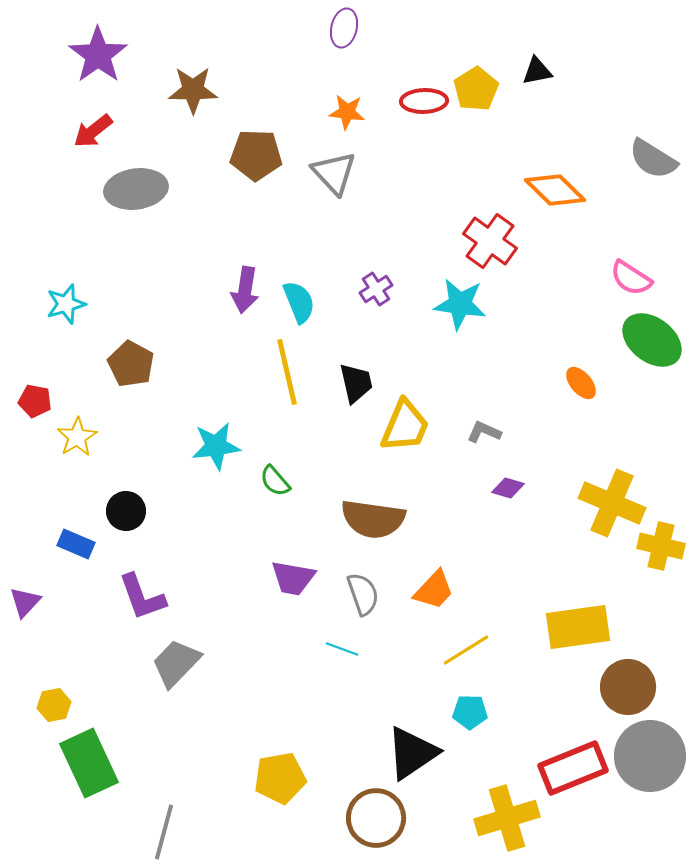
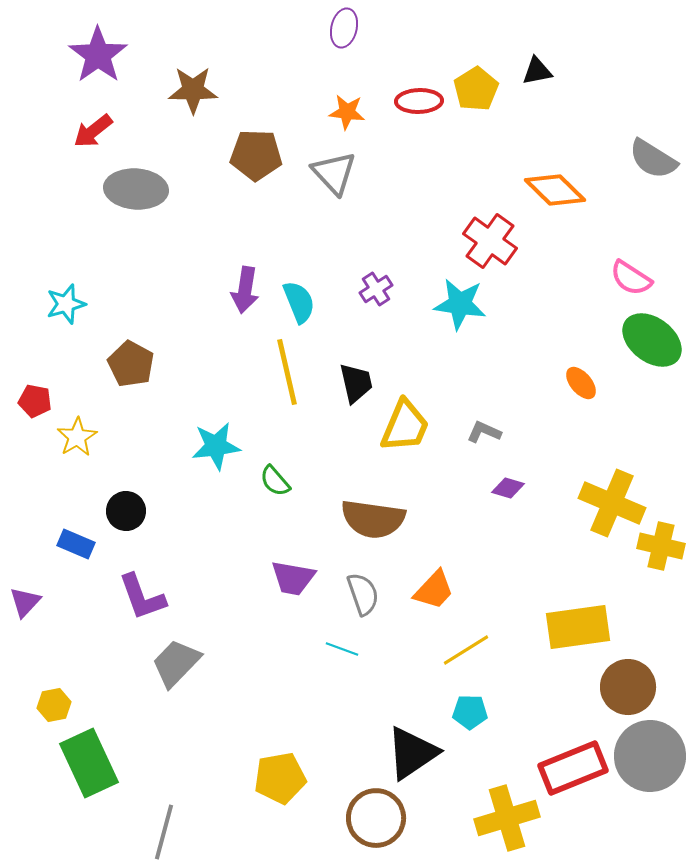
red ellipse at (424, 101): moved 5 px left
gray ellipse at (136, 189): rotated 12 degrees clockwise
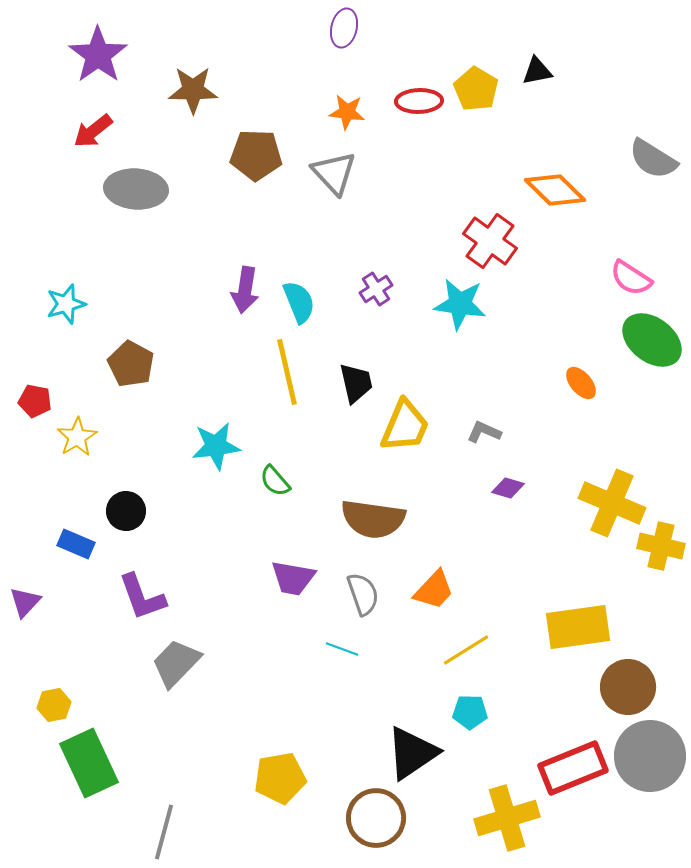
yellow pentagon at (476, 89): rotated 9 degrees counterclockwise
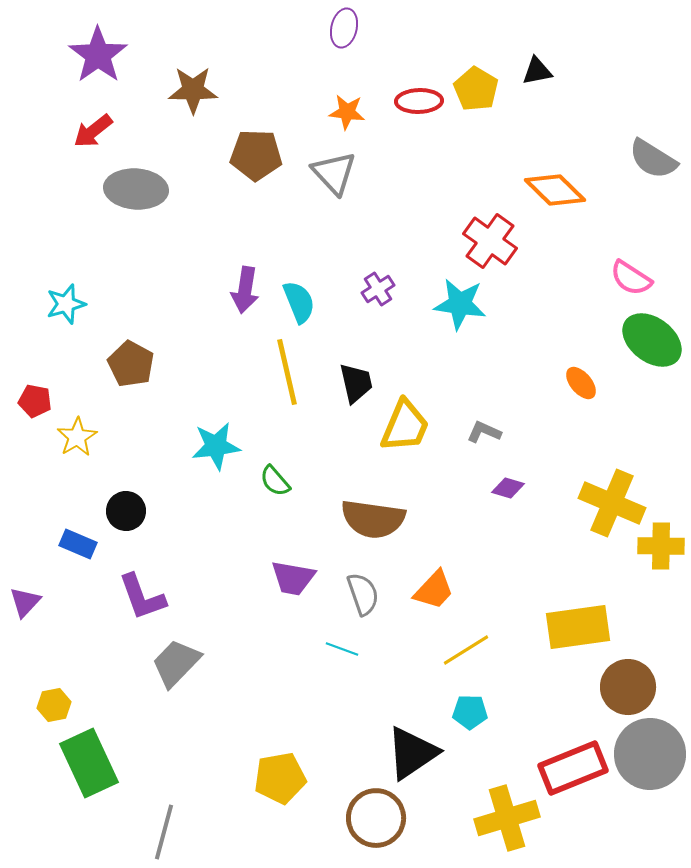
purple cross at (376, 289): moved 2 px right
blue rectangle at (76, 544): moved 2 px right
yellow cross at (661, 546): rotated 12 degrees counterclockwise
gray circle at (650, 756): moved 2 px up
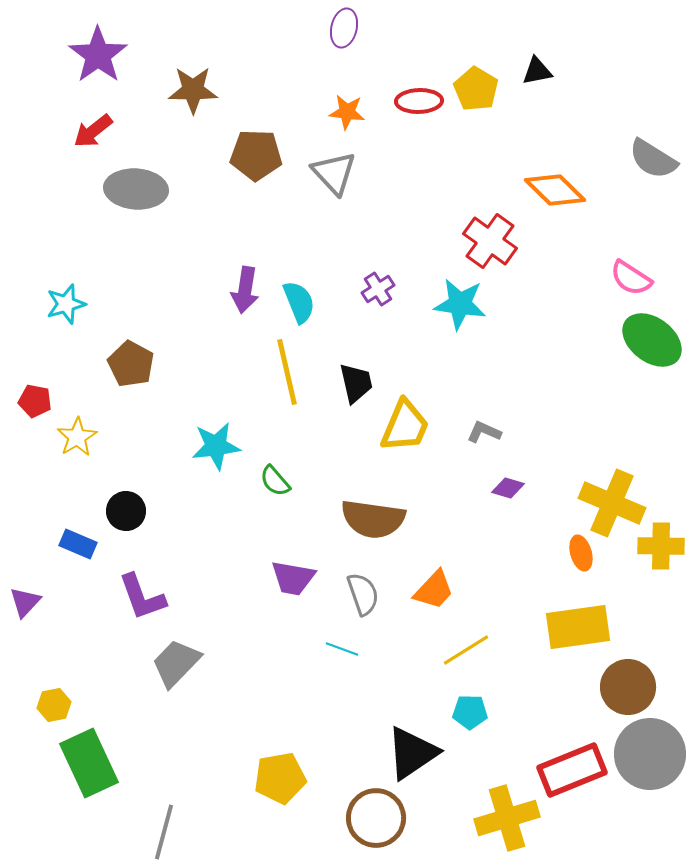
orange ellipse at (581, 383): moved 170 px down; rotated 24 degrees clockwise
red rectangle at (573, 768): moved 1 px left, 2 px down
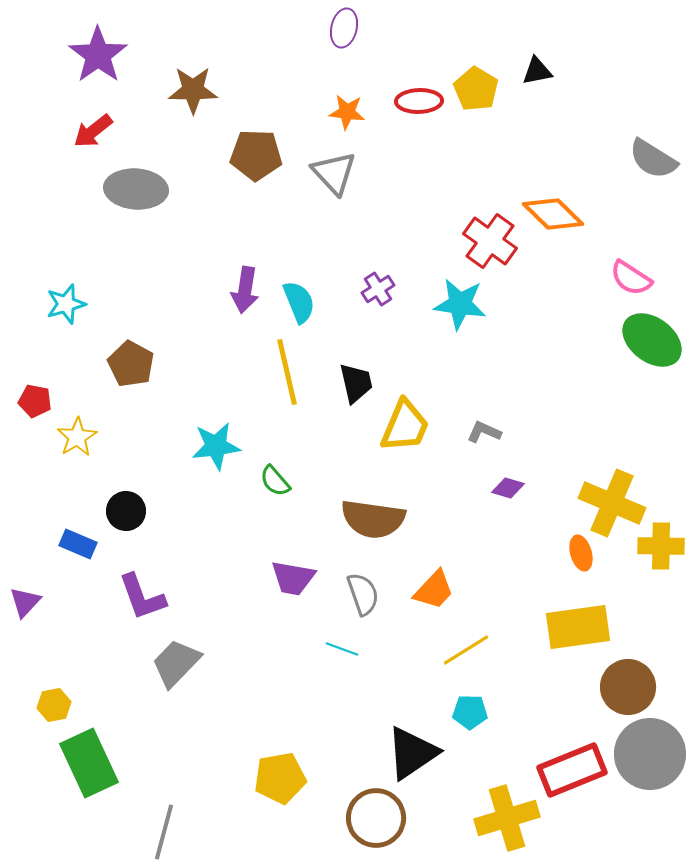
orange diamond at (555, 190): moved 2 px left, 24 px down
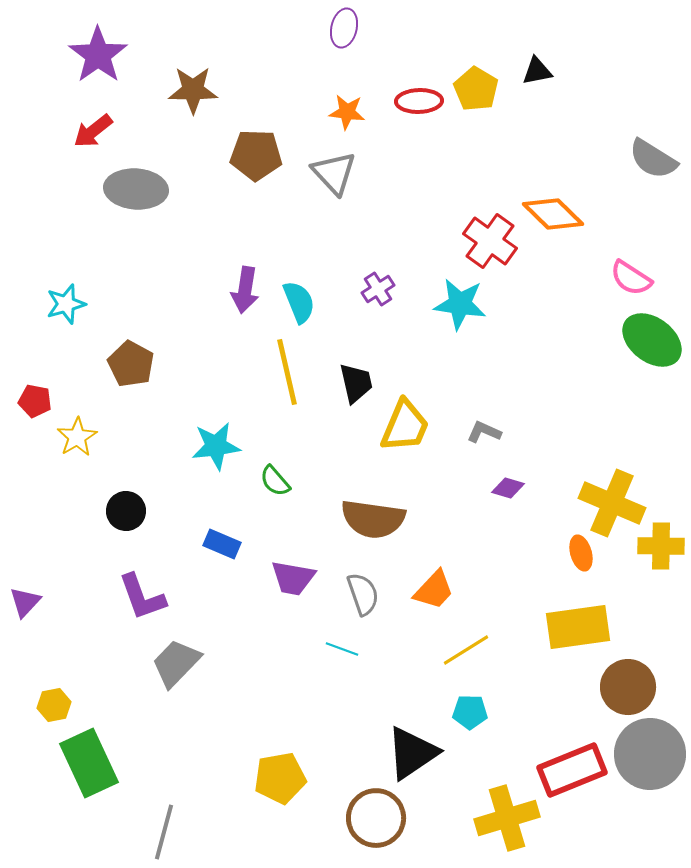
blue rectangle at (78, 544): moved 144 px right
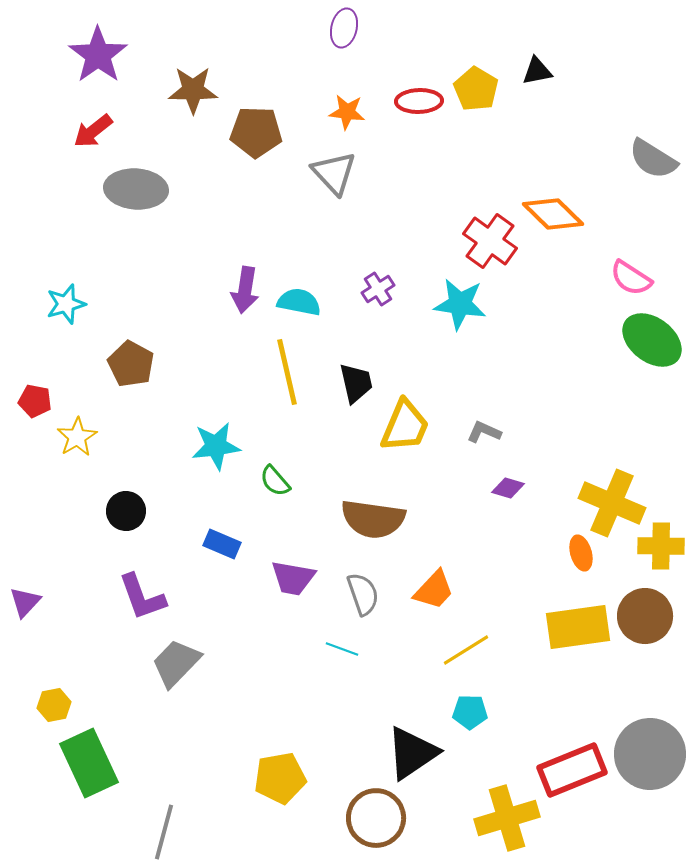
brown pentagon at (256, 155): moved 23 px up
cyan semicircle at (299, 302): rotated 57 degrees counterclockwise
brown circle at (628, 687): moved 17 px right, 71 px up
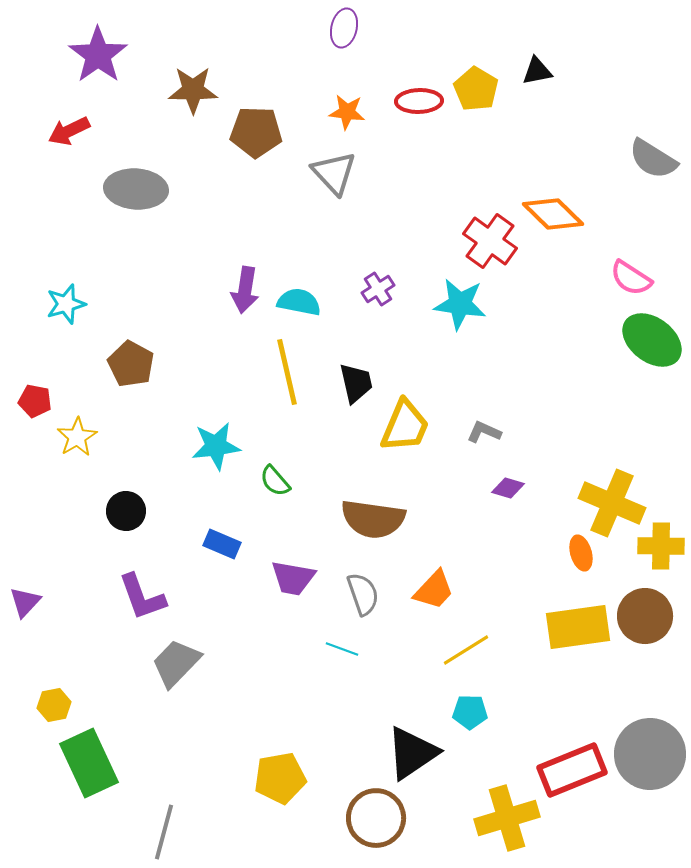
red arrow at (93, 131): moved 24 px left; rotated 12 degrees clockwise
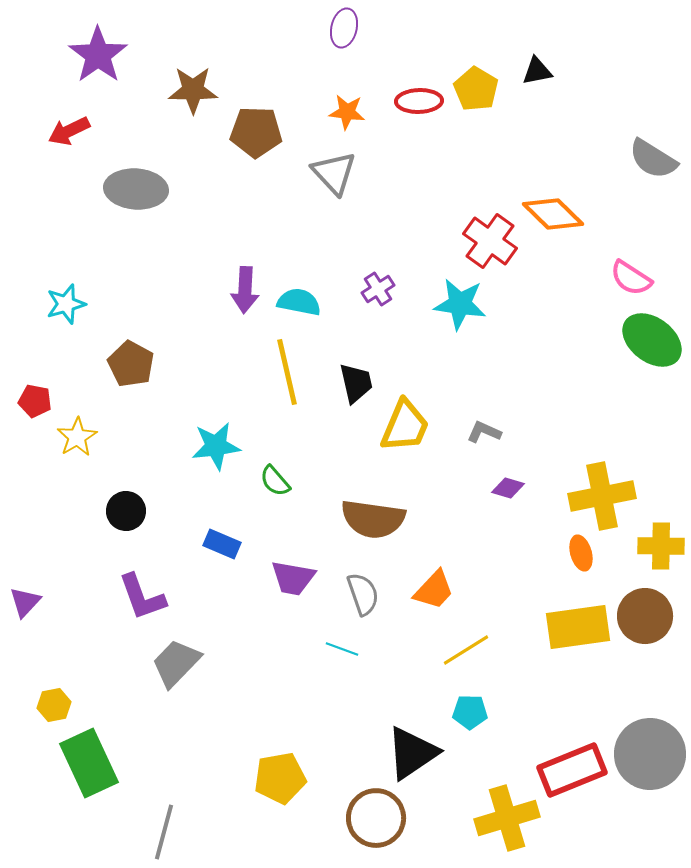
purple arrow at (245, 290): rotated 6 degrees counterclockwise
yellow cross at (612, 503): moved 10 px left, 7 px up; rotated 34 degrees counterclockwise
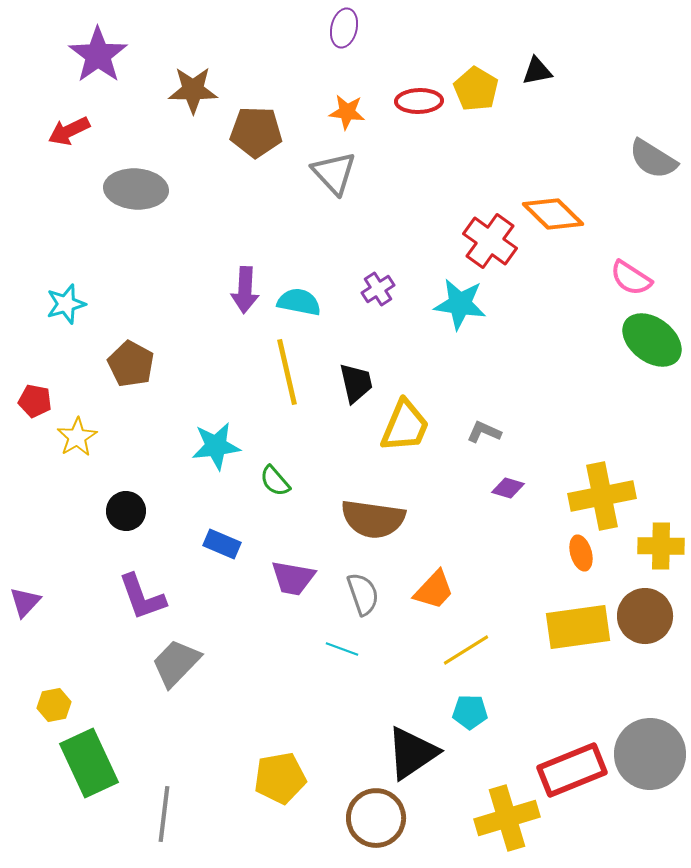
gray line at (164, 832): moved 18 px up; rotated 8 degrees counterclockwise
